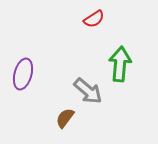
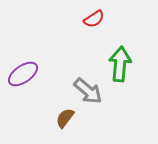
purple ellipse: rotated 40 degrees clockwise
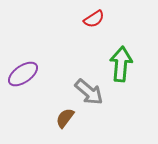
green arrow: moved 1 px right
gray arrow: moved 1 px right, 1 px down
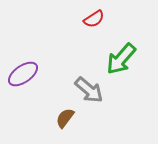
green arrow: moved 5 px up; rotated 144 degrees counterclockwise
gray arrow: moved 2 px up
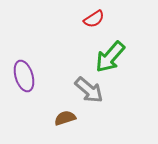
green arrow: moved 11 px left, 2 px up
purple ellipse: moved 1 px right, 2 px down; rotated 72 degrees counterclockwise
brown semicircle: rotated 35 degrees clockwise
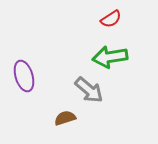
red semicircle: moved 17 px right
green arrow: rotated 40 degrees clockwise
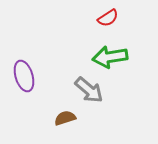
red semicircle: moved 3 px left, 1 px up
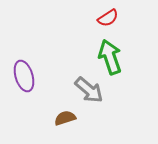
green arrow: rotated 80 degrees clockwise
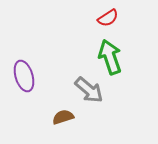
brown semicircle: moved 2 px left, 1 px up
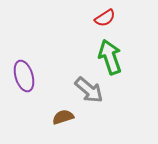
red semicircle: moved 3 px left
